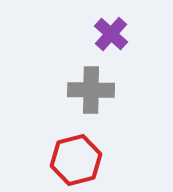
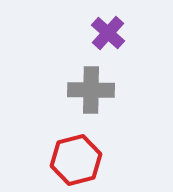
purple cross: moved 3 px left, 1 px up
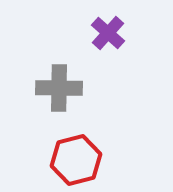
gray cross: moved 32 px left, 2 px up
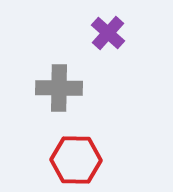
red hexagon: rotated 15 degrees clockwise
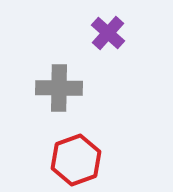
red hexagon: rotated 21 degrees counterclockwise
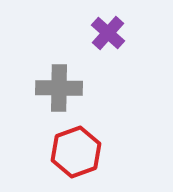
red hexagon: moved 8 px up
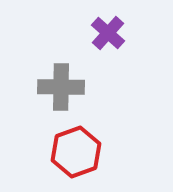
gray cross: moved 2 px right, 1 px up
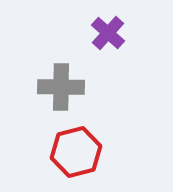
red hexagon: rotated 6 degrees clockwise
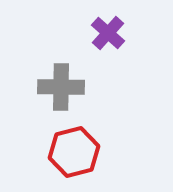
red hexagon: moved 2 px left
